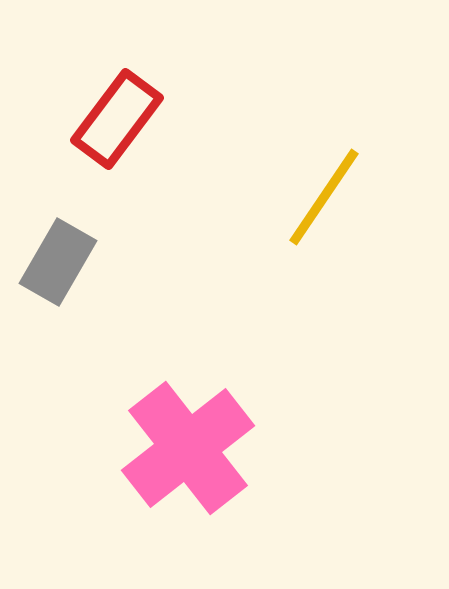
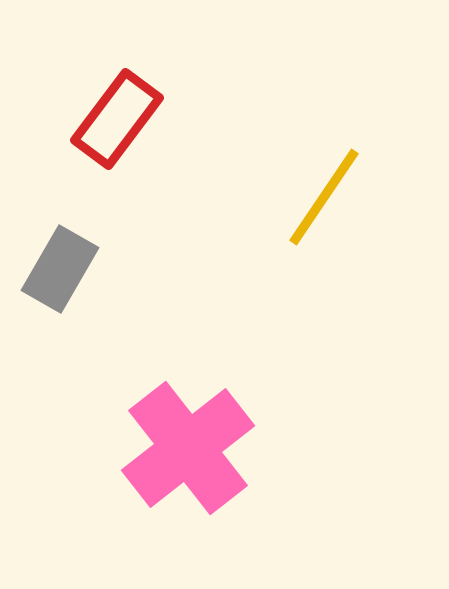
gray rectangle: moved 2 px right, 7 px down
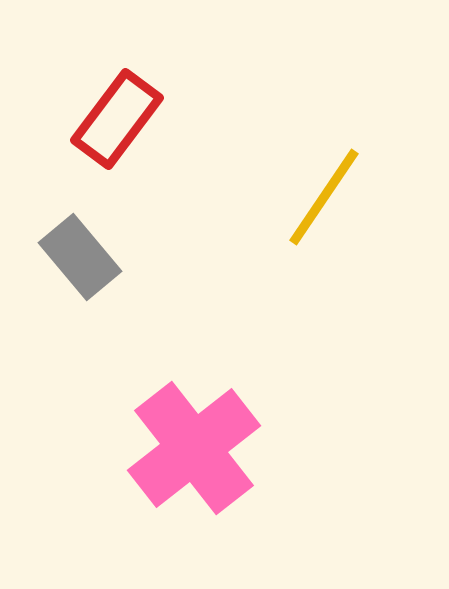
gray rectangle: moved 20 px right, 12 px up; rotated 70 degrees counterclockwise
pink cross: moved 6 px right
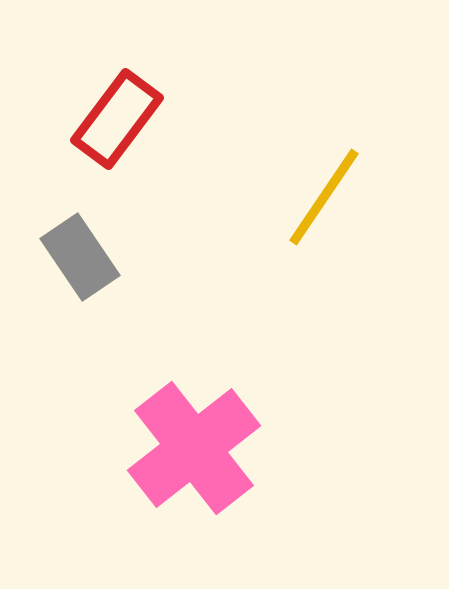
gray rectangle: rotated 6 degrees clockwise
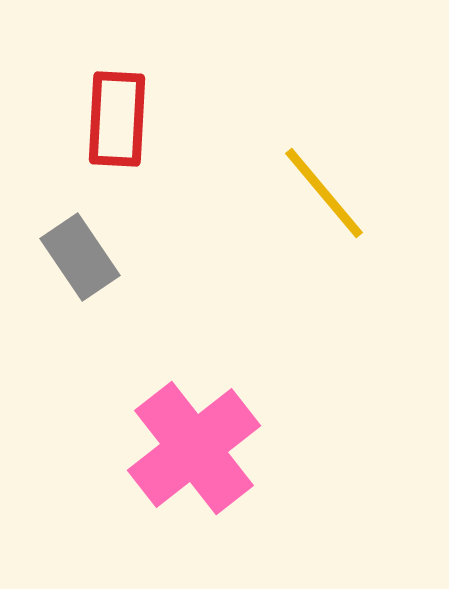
red rectangle: rotated 34 degrees counterclockwise
yellow line: moved 4 px up; rotated 74 degrees counterclockwise
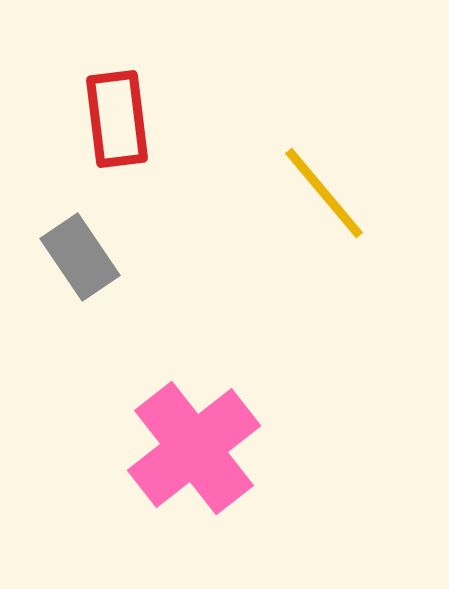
red rectangle: rotated 10 degrees counterclockwise
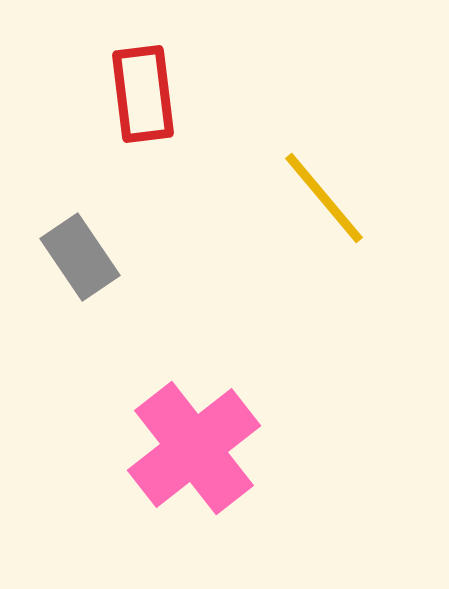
red rectangle: moved 26 px right, 25 px up
yellow line: moved 5 px down
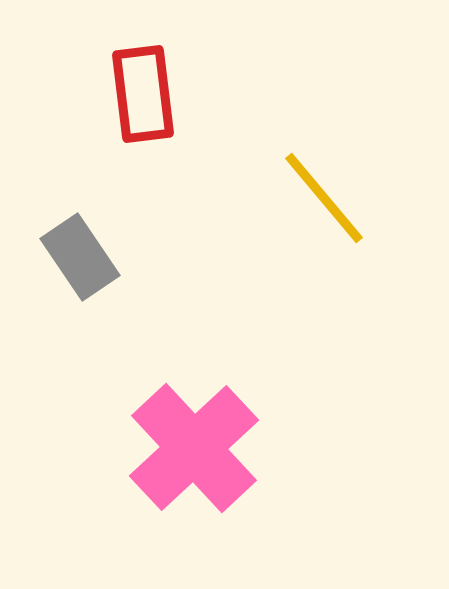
pink cross: rotated 5 degrees counterclockwise
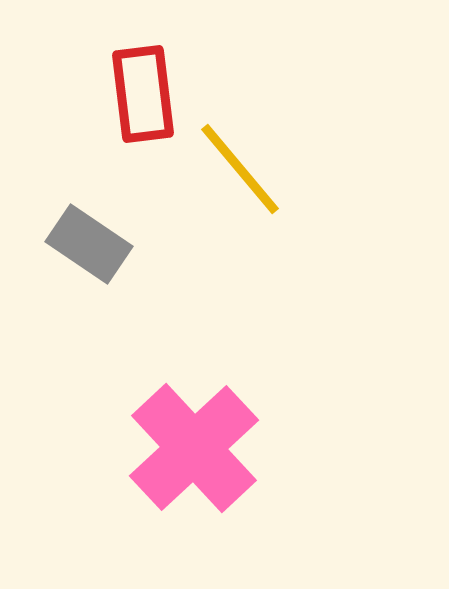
yellow line: moved 84 px left, 29 px up
gray rectangle: moved 9 px right, 13 px up; rotated 22 degrees counterclockwise
